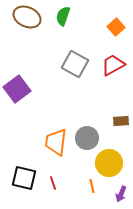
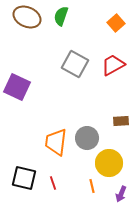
green semicircle: moved 2 px left
orange square: moved 4 px up
purple square: moved 2 px up; rotated 28 degrees counterclockwise
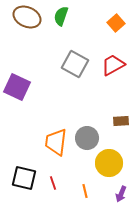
orange line: moved 7 px left, 5 px down
